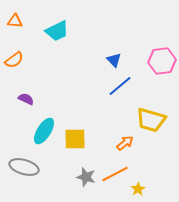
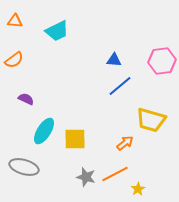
blue triangle: rotated 42 degrees counterclockwise
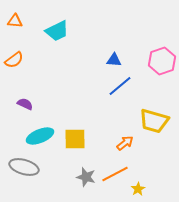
pink hexagon: rotated 12 degrees counterclockwise
purple semicircle: moved 1 px left, 5 px down
yellow trapezoid: moved 3 px right, 1 px down
cyan ellipse: moved 4 px left, 5 px down; rotated 36 degrees clockwise
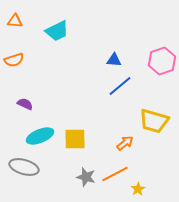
orange semicircle: rotated 18 degrees clockwise
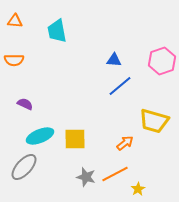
cyan trapezoid: rotated 105 degrees clockwise
orange semicircle: rotated 18 degrees clockwise
gray ellipse: rotated 64 degrees counterclockwise
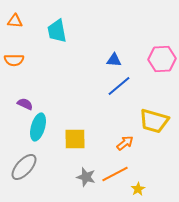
pink hexagon: moved 2 px up; rotated 16 degrees clockwise
blue line: moved 1 px left
cyan ellipse: moved 2 px left, 9 px up; rotated 52 degrees counterclockwise
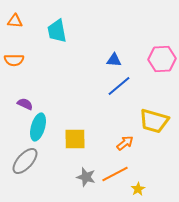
gray ellipse: moved 1 px right, 6 px up
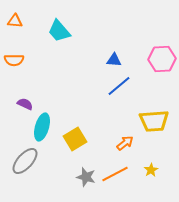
cyan trapezoid: moved 2 px right; rotated 30 degrees counterclockwise
yellow trapezoid: rotated 20 degrees counterclockwise
cyan ellipse: moved 4 px right
yellow square: rotated 30 degrees counterclockwise
yellow star: moved 13 px right, 19 px up
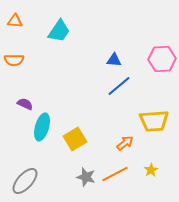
cyan trapezoid: rotated 105 degrees counterclockwise
gray ellipse: moved 20 px down
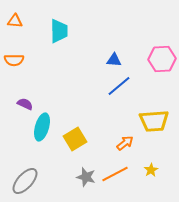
cyan trapezoid: rotated 35 degrees counterclockwise
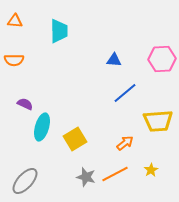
blue line: moved 6 px right, 7 px down
yellow trapezoid: moved 4 px right
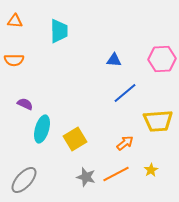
cyan ellipse: moved 2 px down
orange line: moved 1 px right
gray ellipse: moved 1 px left, 1 px up
